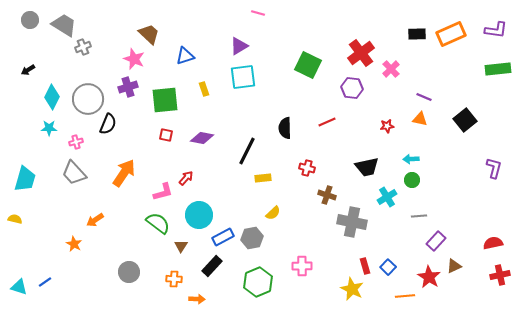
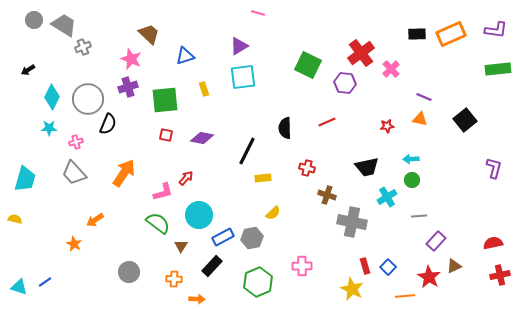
gray circle at (30, 20): moved 4 px right
pink star at (134, 59): moved 3 px left
purple hexagon at (352, 88): moved 7 px left, 5 px up
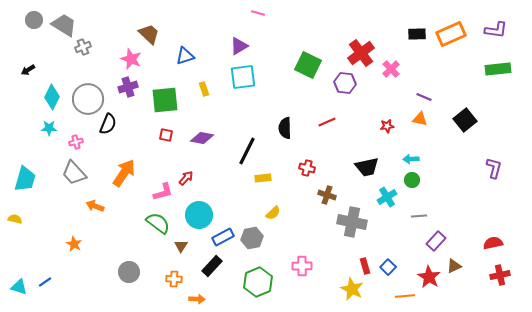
orange arrow at (95, 220): moved 14 px up; rotated 54 degrees clockwise
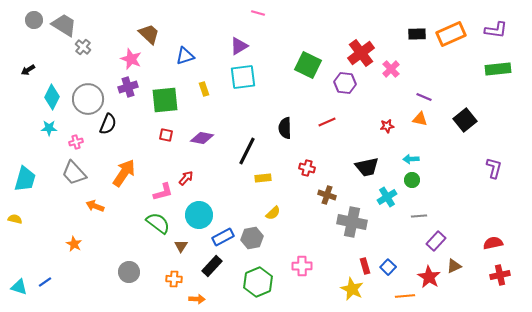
gray cross at (83, 47): rotated 28 degrees counterclockwise
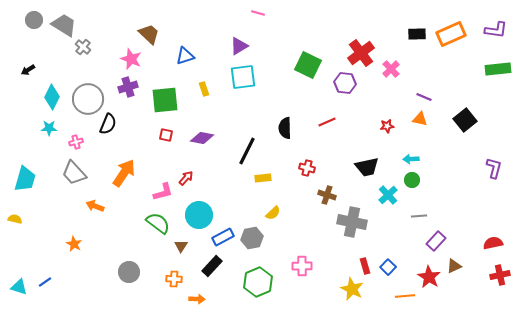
cyan cross at (387, 197): moved 1 px right, 2 px up; rotated 12 degrees counterclockwise
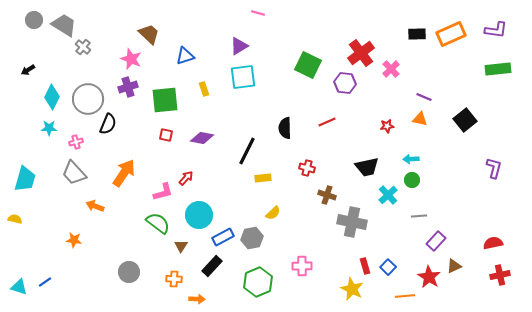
orange star at (74, 244): moved 4 px up; rotated 21 degrees counterclockwise
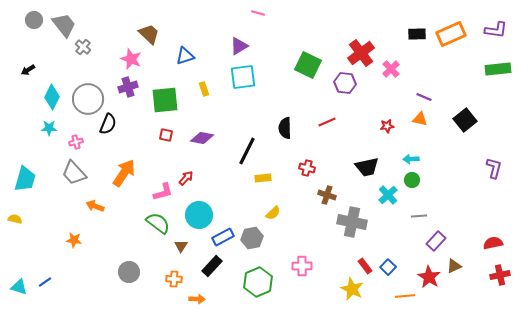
gray trapezoid at (64, 25): rotated 20 degrees clockwise
red rectangle at (365, 266): rotated 21 degrees counterclockwise
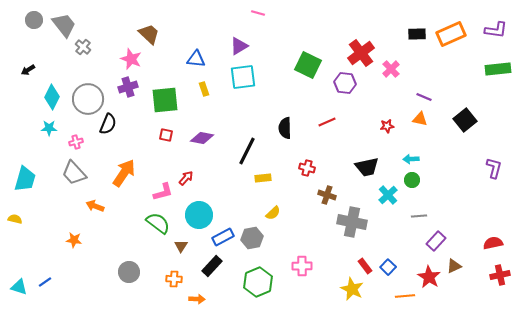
blue triangle at (185, 56): moved 11 px right, 3 px down; rotated 24 degrees clockwise
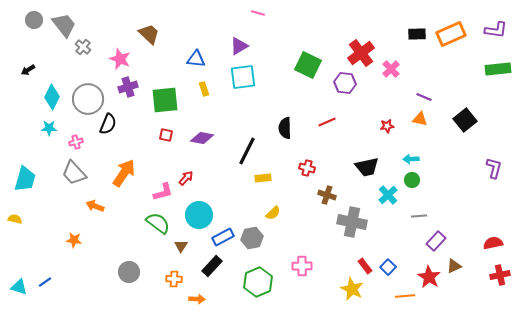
pink star at (131, 59): moved 11 px left
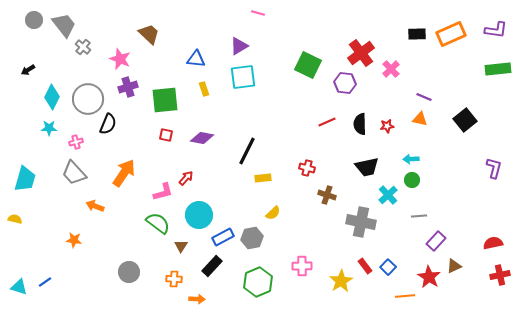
black semicircle at (285, 128): moved 75 px right, 4 px up
gray cross at (352, 222): moved 9 px right
yellow star at (352, 289): moved 11 px left, 8 px up; rotated 15 degrees clockwise
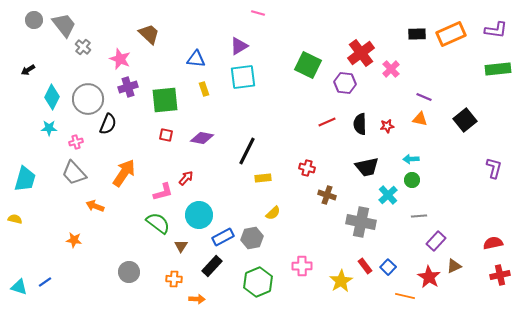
orange line at (405, 296): rotated 18 degrees clockwise
